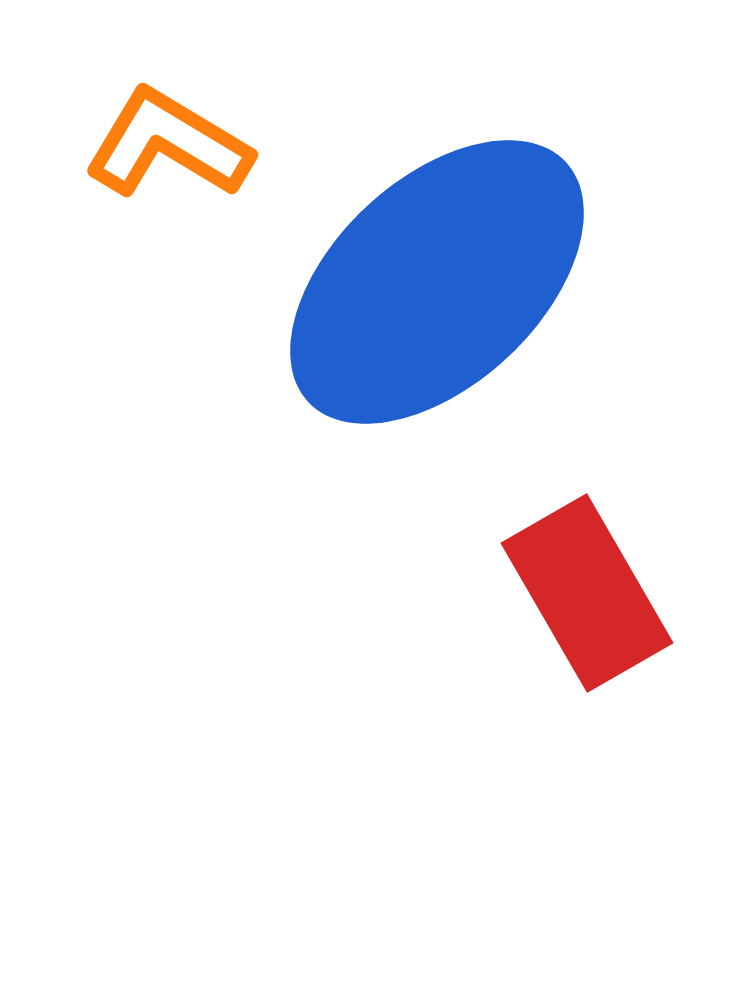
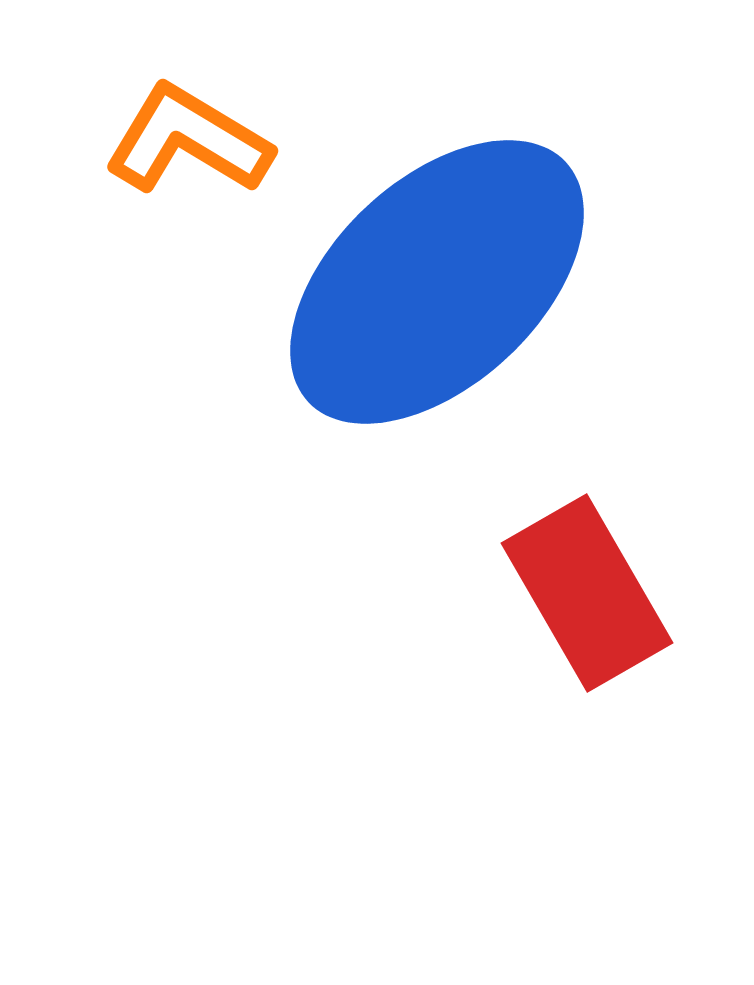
orange L-shape: moved 20 px right, 4 px up
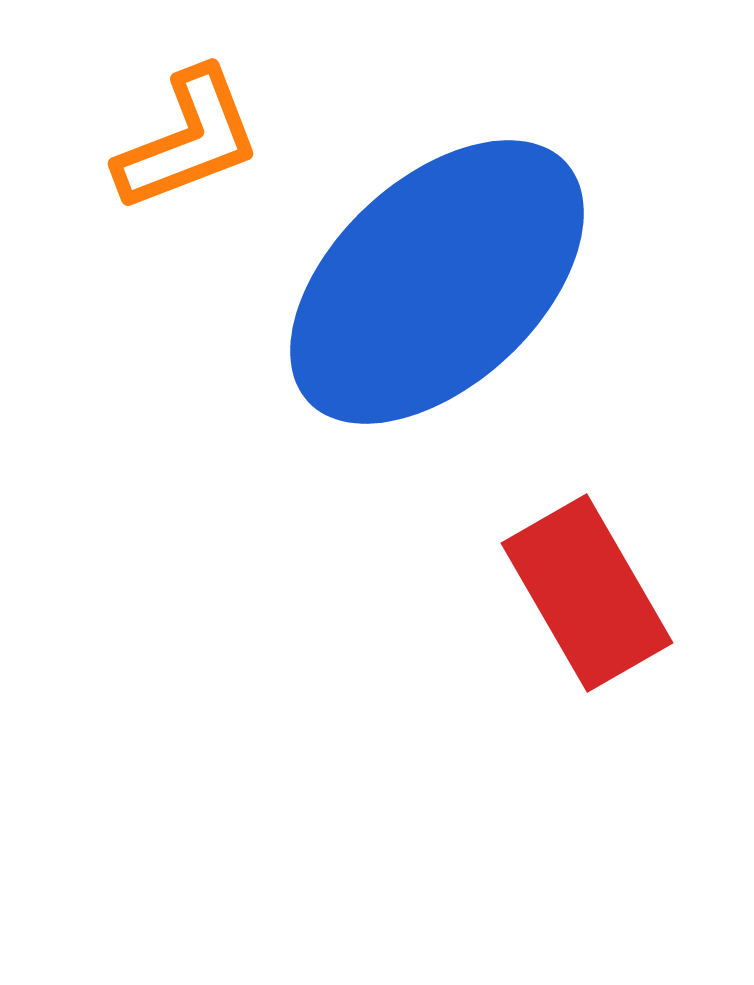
orange L-shape: rotated 128 degrees clockwise
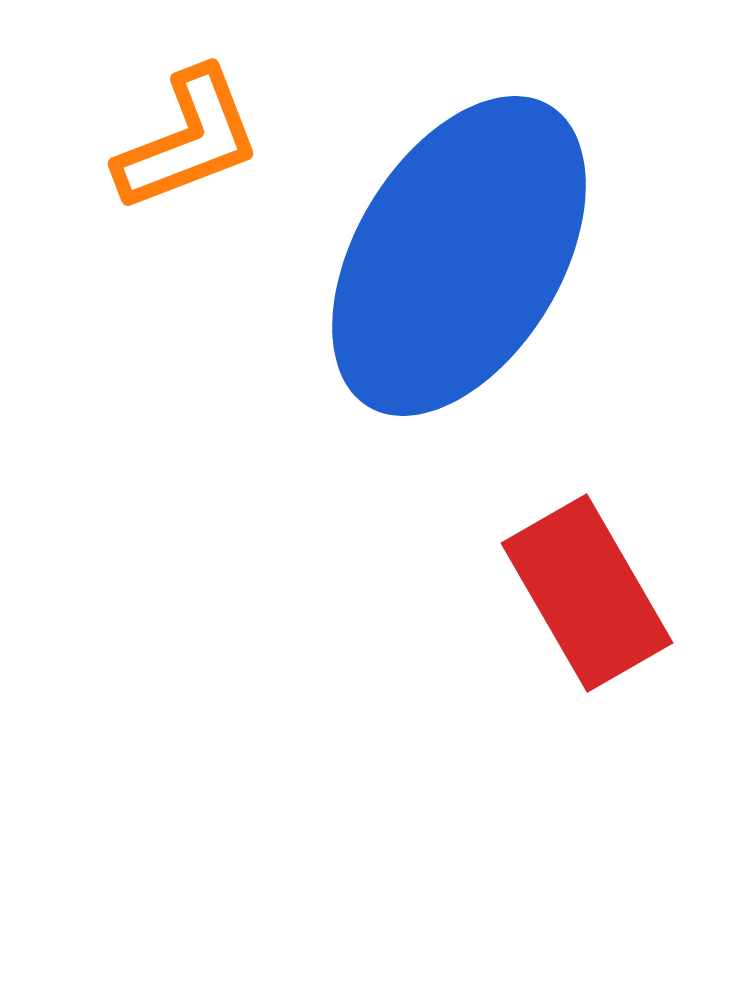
blue ellipse: moved 22 px right, 26 px up; rotated 16 degrees counterclockwise
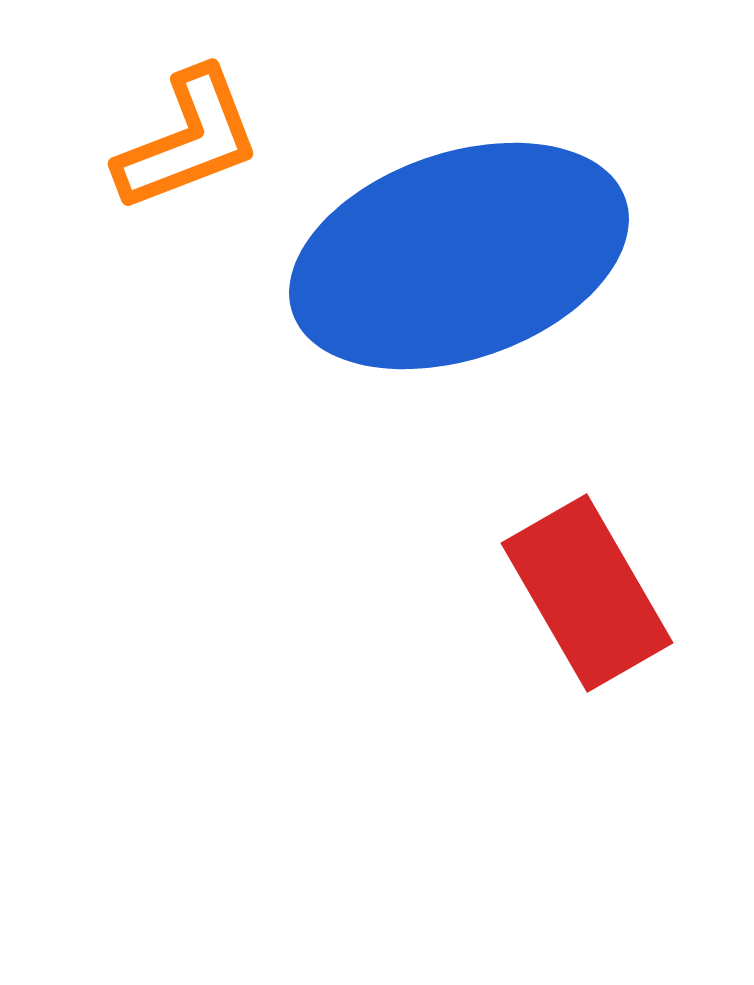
blue ellipse: rotated 40 degrees clockwise
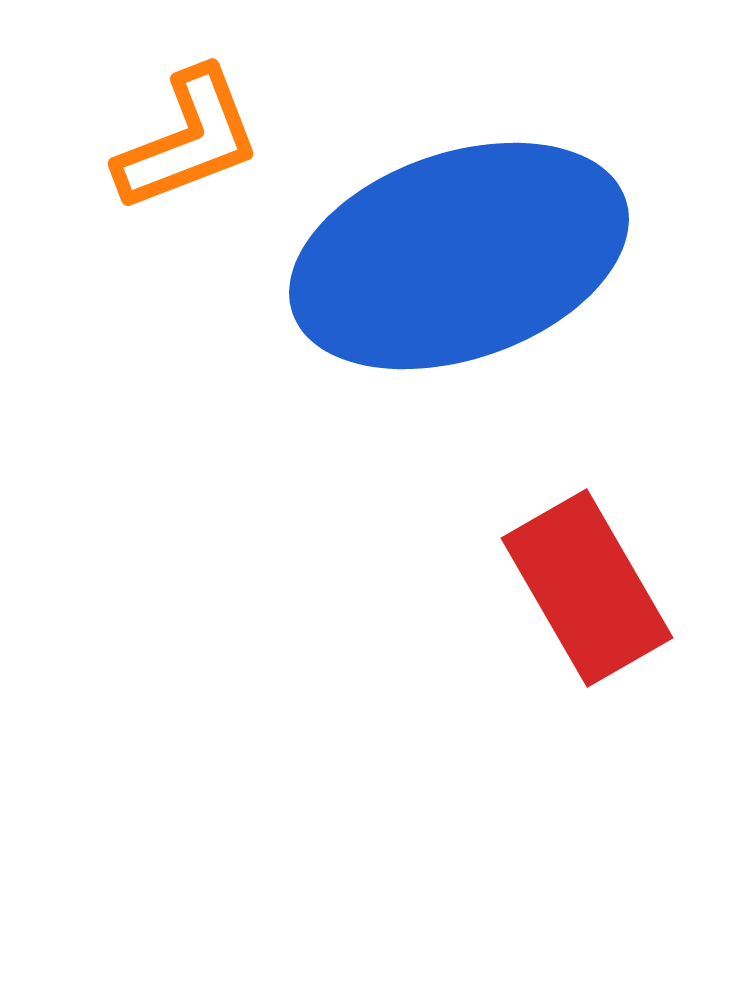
red rectangle: moved 5 px up
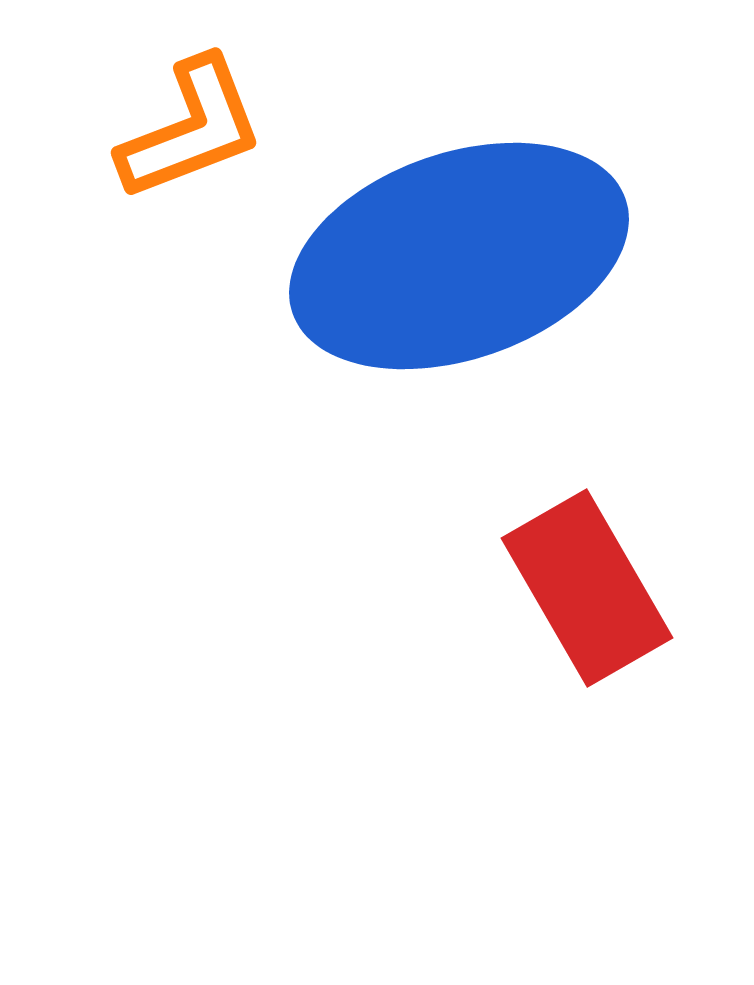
orange L-shape: moved 3 px right, 11 px up
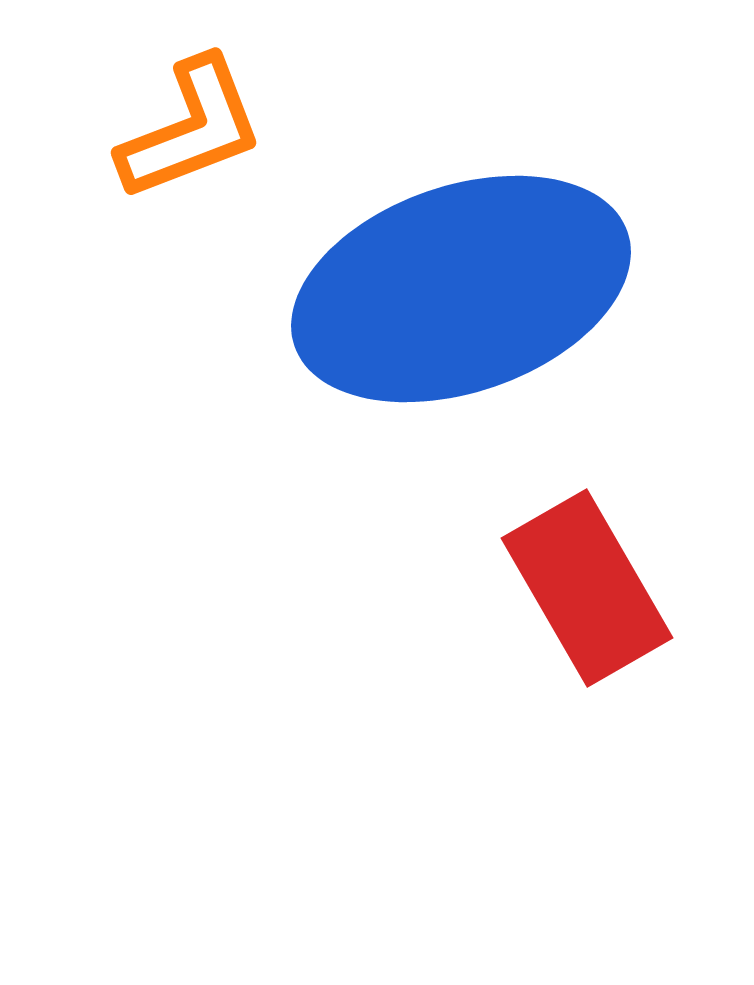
blue ellipse: moved 2 px right, 33 px down
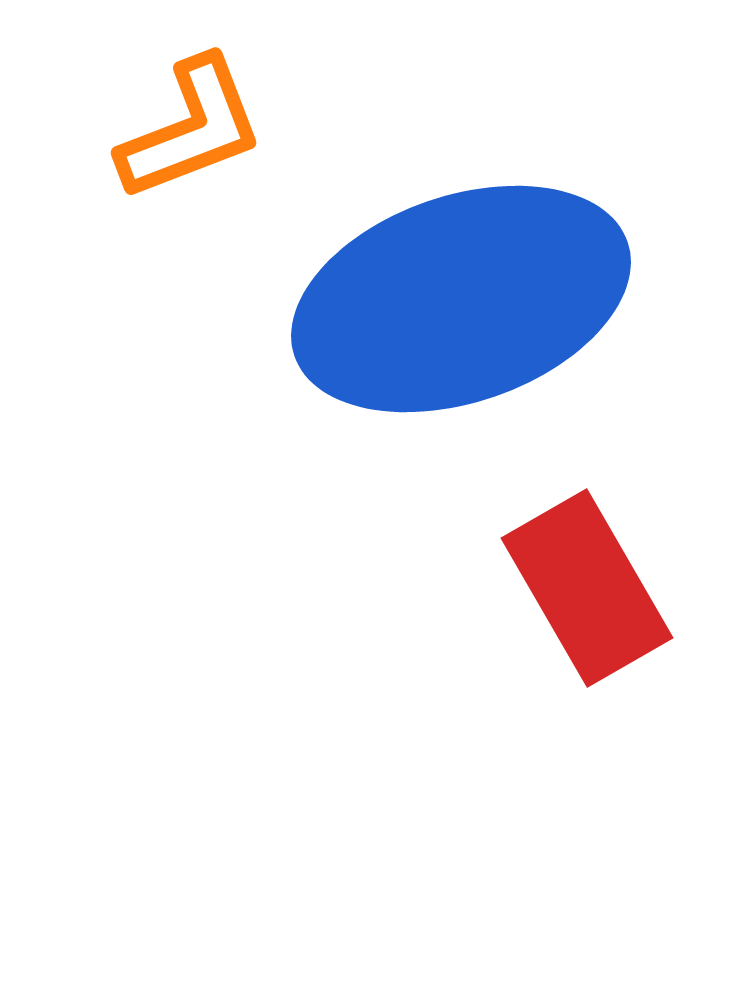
blue ellipse: moved 10 px down
